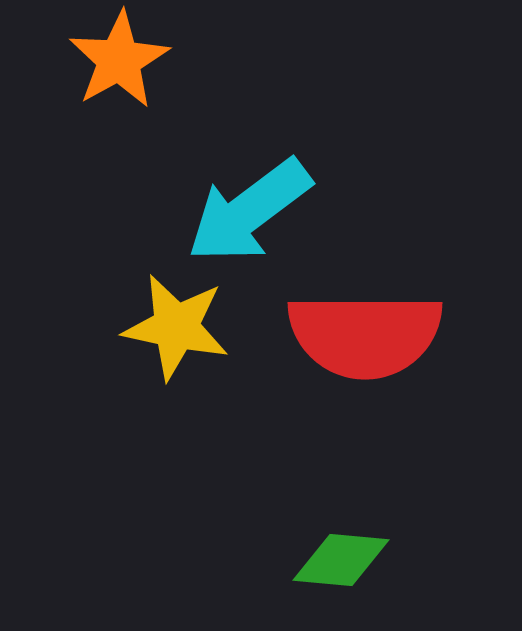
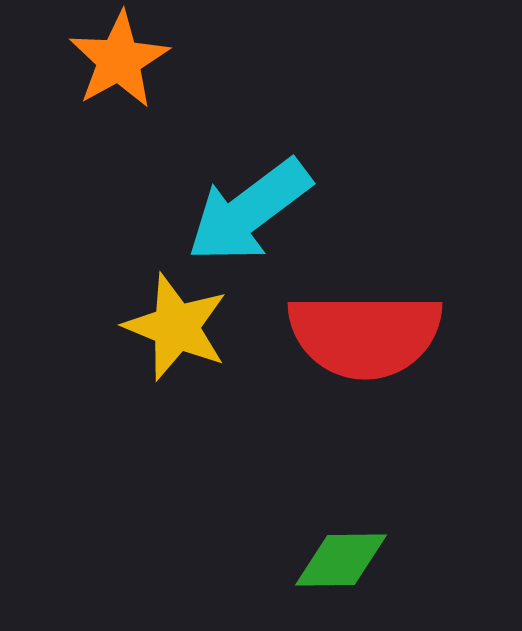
yellow star: rotated 10 degrees clockwise
green diamond: rotated 6 degrees counterclockwise
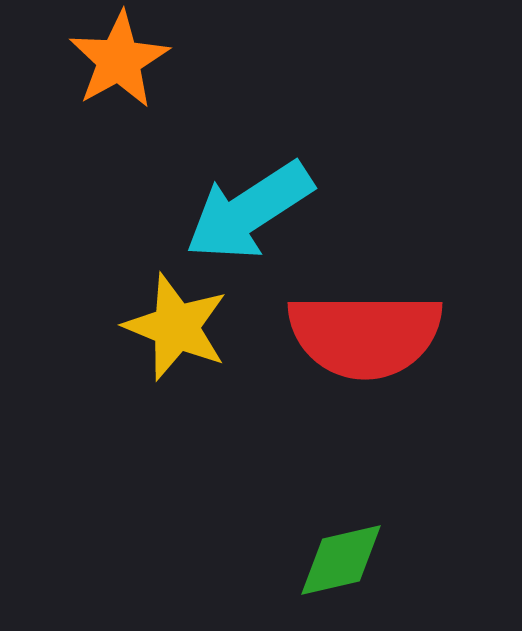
cyan arrow: rotated 4 degrees clockwise
green diamond: rotated 12 degrees counterclockwise
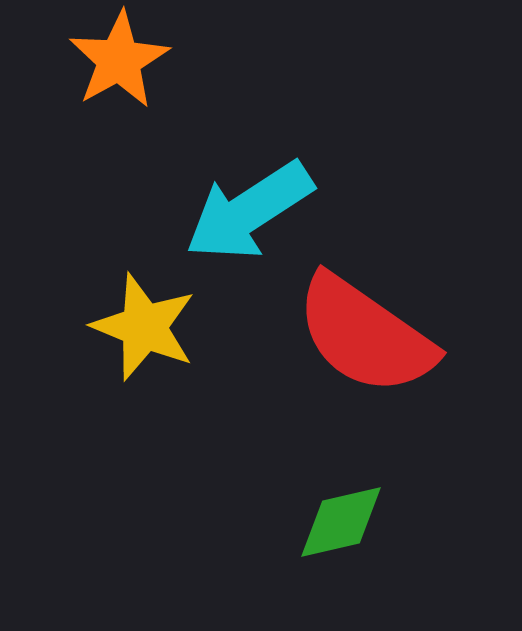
yellow star: moved 32 px left
red semicircle: rotated 35 degrees clockwise
green diamond: moved 38 px up
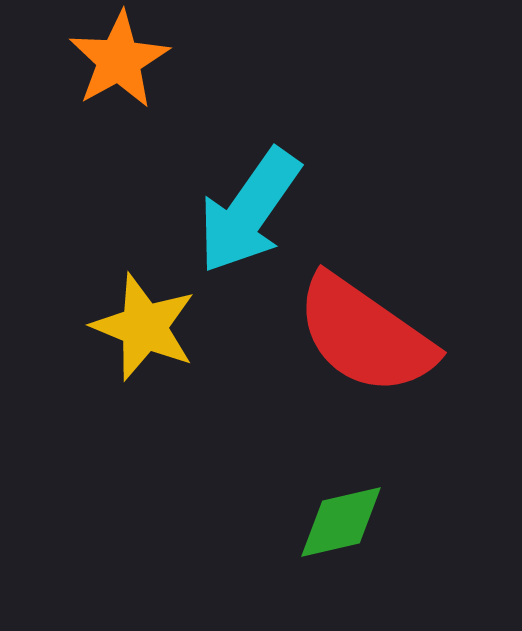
cyan arrow: rotated 22 degrees counterclockwise
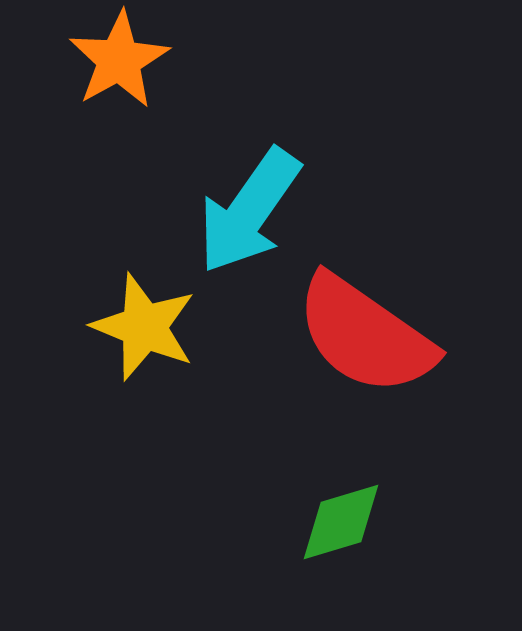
green diamond: rotated 4 degrees counterclockwise
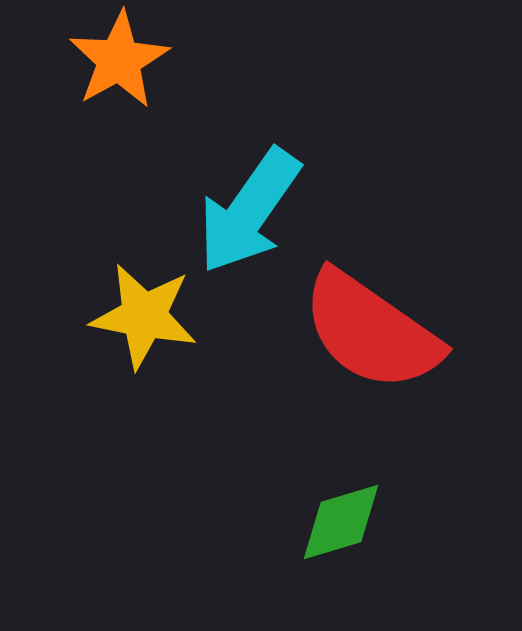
yellow star: moved 11 px up; rotated 11 degrees counterclockwise
red semicircle: moved 6 px right, 4 px up
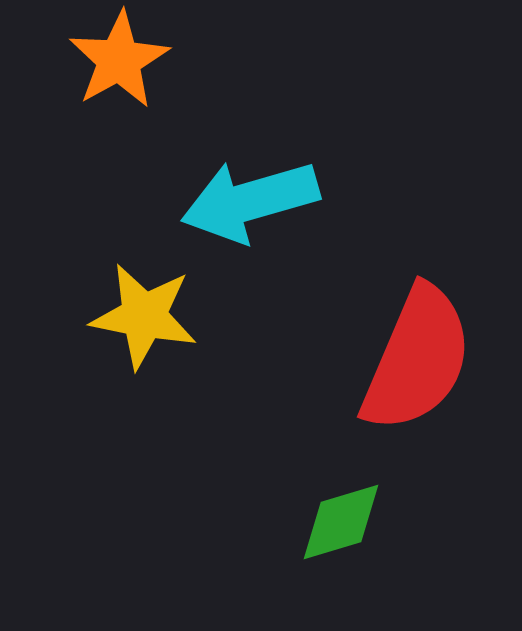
cyan arrow: moved 1 px right, 10 px up; rotated 39 degrees clockwise
red semicircle: moved 46 px right, 28 px down; rotated 102 degrees counterclockwise
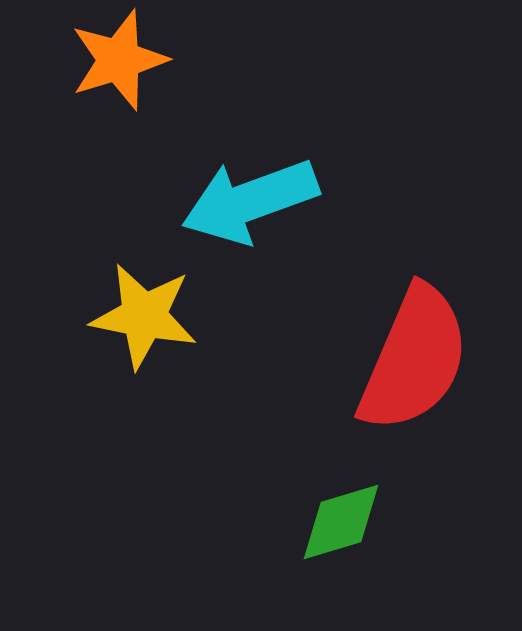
orange star: rotated 12 degrees clockwise
cyan arrow: rotated 4 degrees counterclockwise
red semicircle: moved 3 px left
